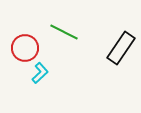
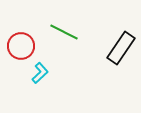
red circle: moved 4 px left, 2 px up
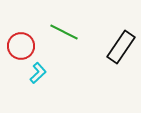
black rectangle: moved 1 px up
cyan L-shape: moved 2 px left
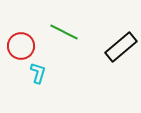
black rectangle: rotated 16 degrees clockwise
cyan L-shape: rotated 30 degrees counterclockwise
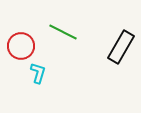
green line: moved 1 px left
black rectangle: rotated 20 degrees counterclockwise
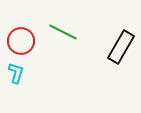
red circle: moved 5 px up
cyan L-shape: moved 22 px left
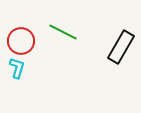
cyan L-shape: moved 1 px right, 5 px up
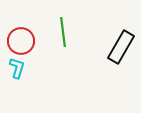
green line: rotated 56 degrees clockwise
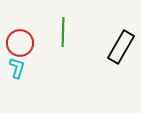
green line: rotated 8 degrees clockwise
red circle: moved 1 px left, 2 px down
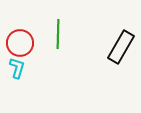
green line: moved 5 px left, 2 px down
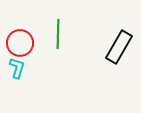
black rectangle: moved 2 px left
